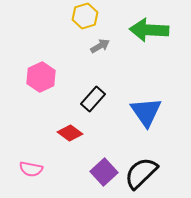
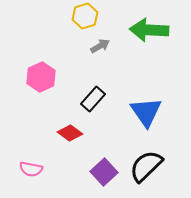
black semicircle: moved 5 px right, 7 px up
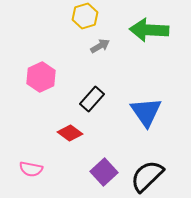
black rectangle: moved 1 px left
black semicircle: moved 1 px right, 10 px down
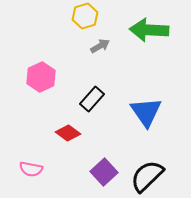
red diamond: moved 2 px left
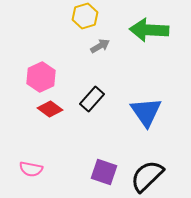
red diamond: moved 18 px left, 24 px up
purple square: rotated 28 degrees counterclockwise
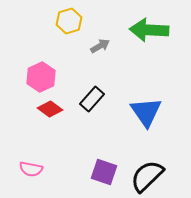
yellow hexagon: moved 16 px left, 5 px down
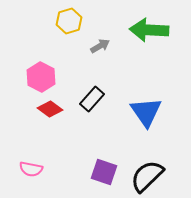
pink hexagon: rotated 8 degrees counterclockwise
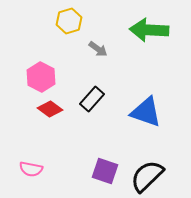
gray arrow: moved 2 px left, 3 px down; rotated 66 degrees clockwise
blue triangle: rotated 36 degrees counterclockwise
purple square: moved 1 px right, 1 px up
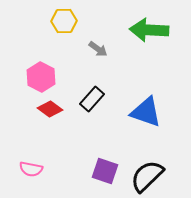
yellow hexagon: moved 5 px left; rotated 15 degrees clockwise
